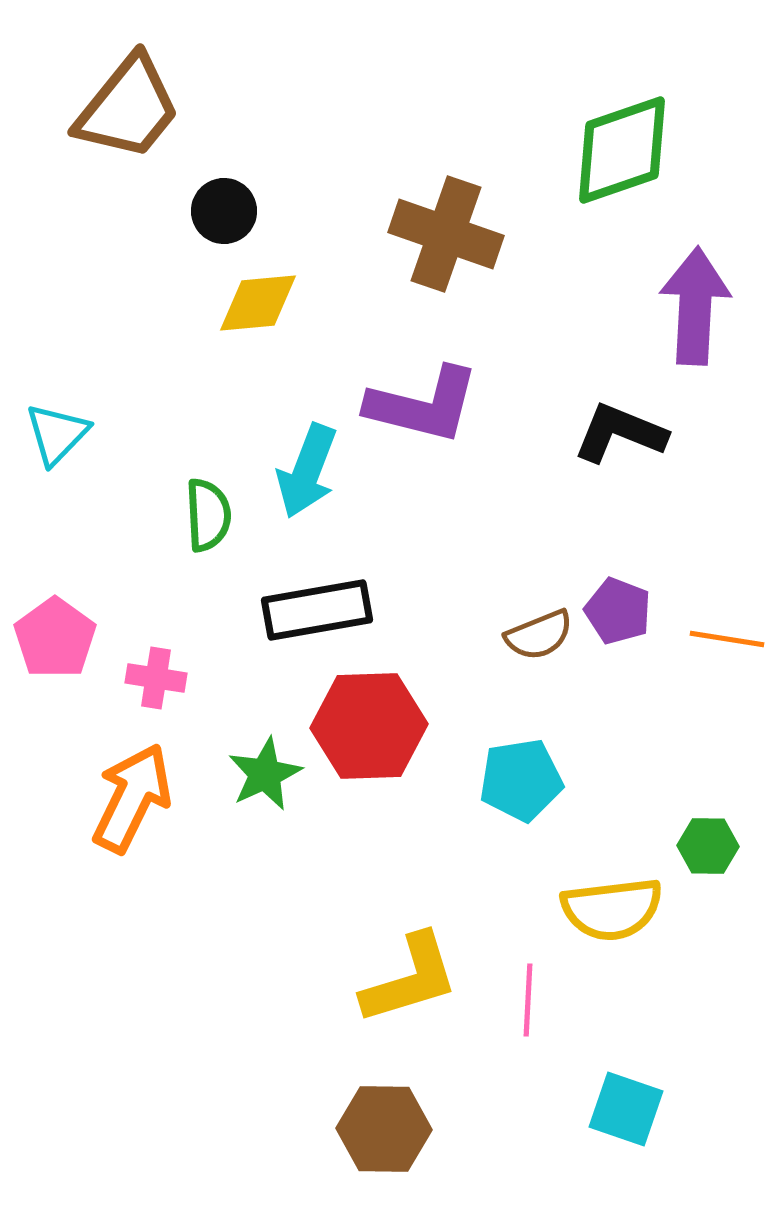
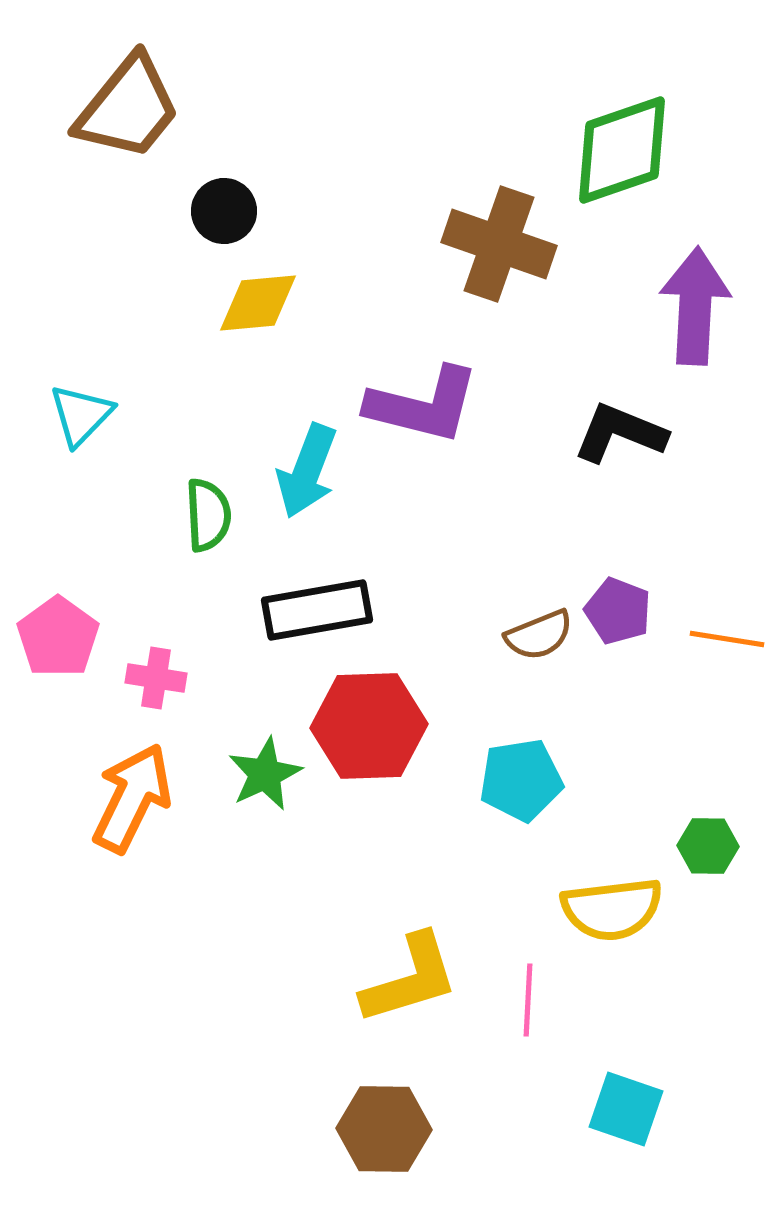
brown cross: moved 53 px right, 10 px down
cyan triangle: moved 24 px right, 19 px up
pink pentagon: moved 3 px right, 1 px up
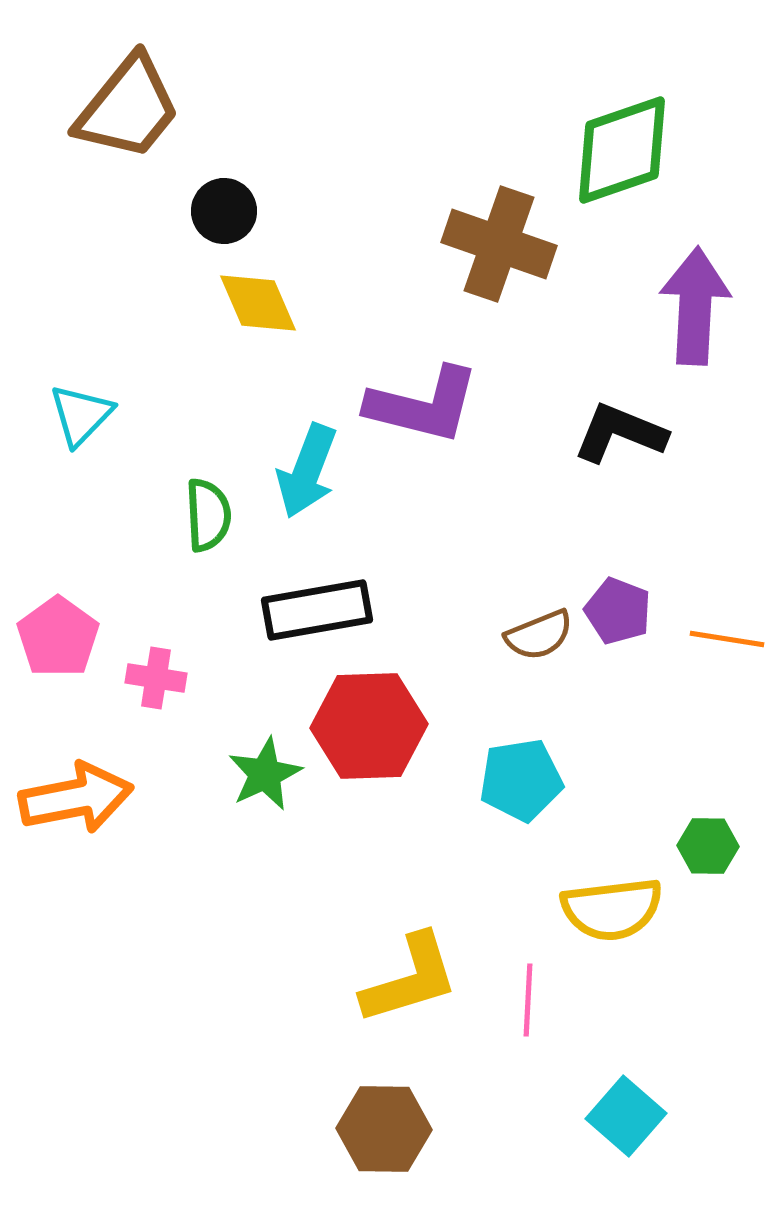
yellow diamond: rotated 72 degrees clockwise
orange arrow: moved 56 px left; rotated 53 degrees clockwise
cyan square: moved 7 px down; rotated 22 degrees clockwise
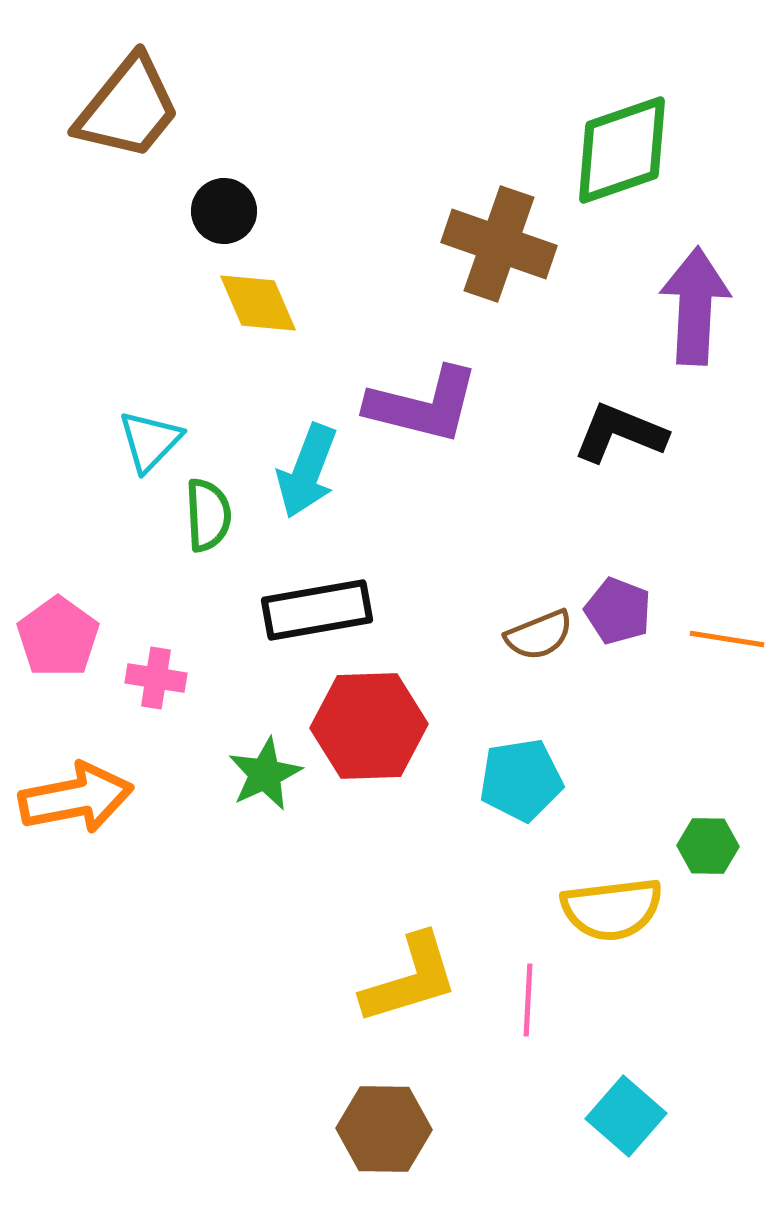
cyan triangle: moved 69 px right, 26 px down
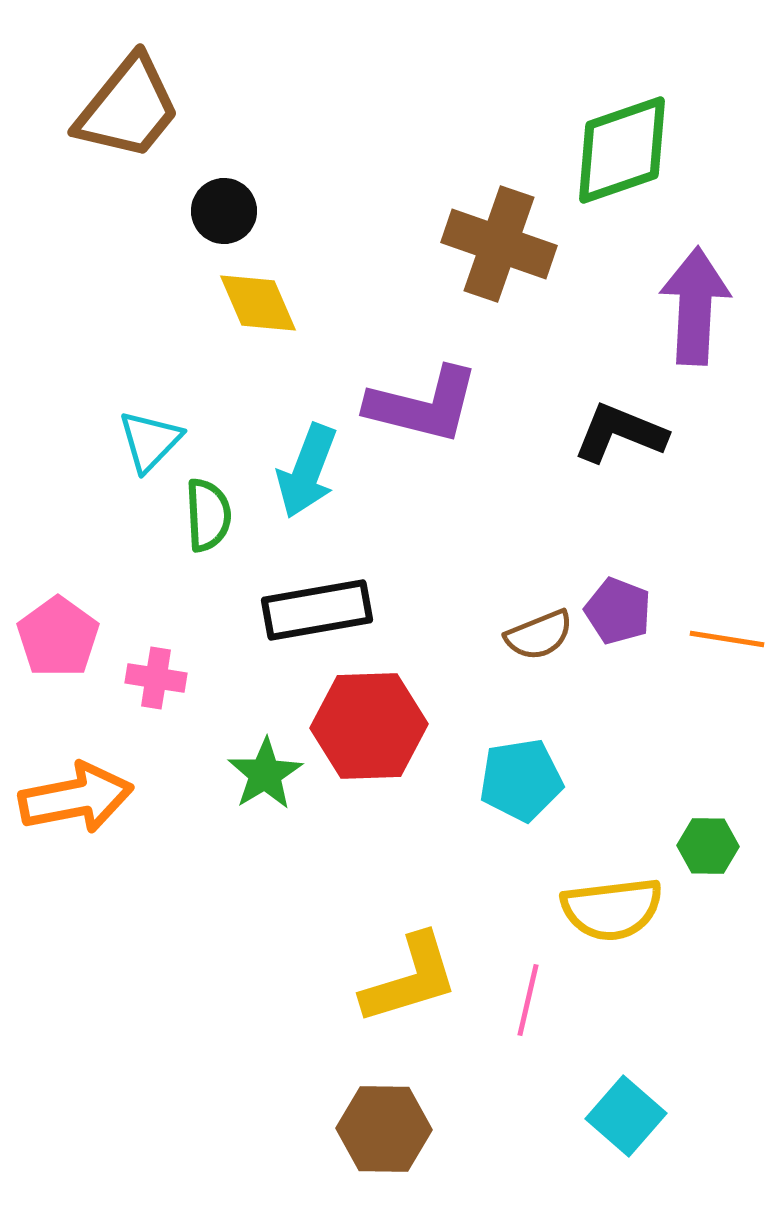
green star: rotated 6 degrees counterclockwise
pink line: rotated 10 degrees clockwise
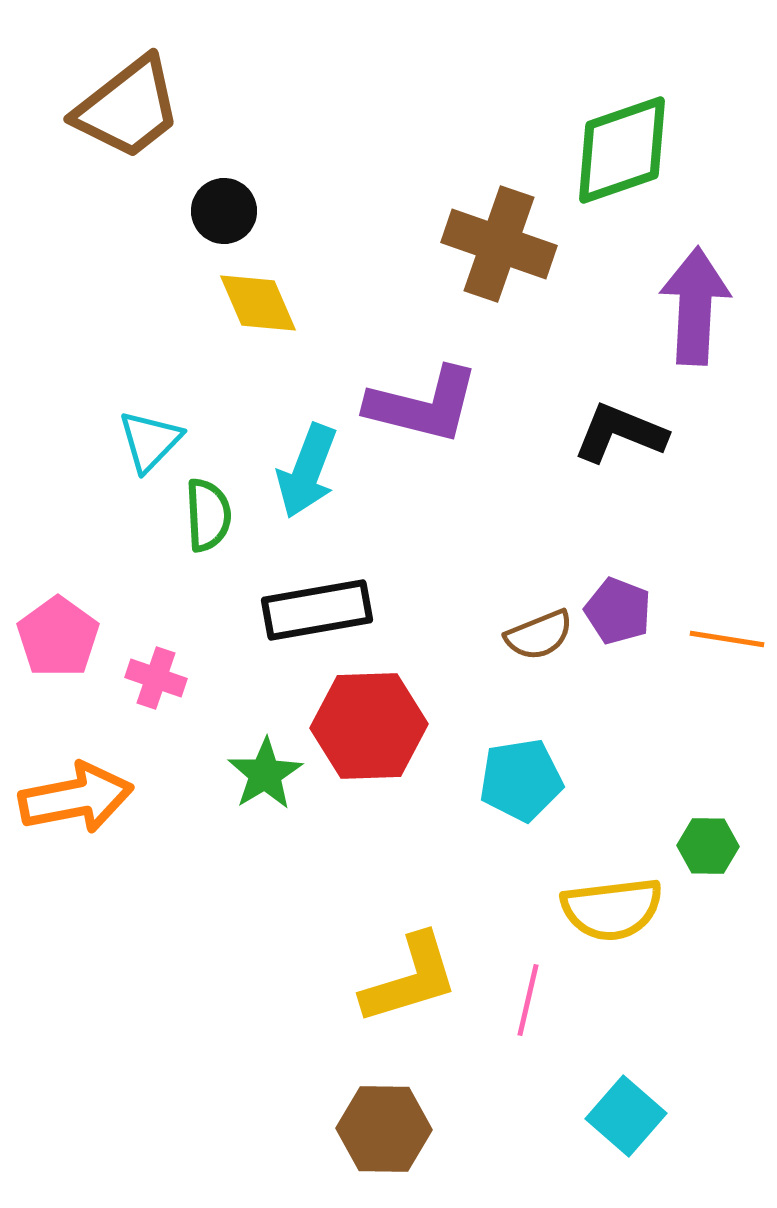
brown trapezoid: rotated 13 degrees clockwise
pink cross: rotated 10 degrees clockwise
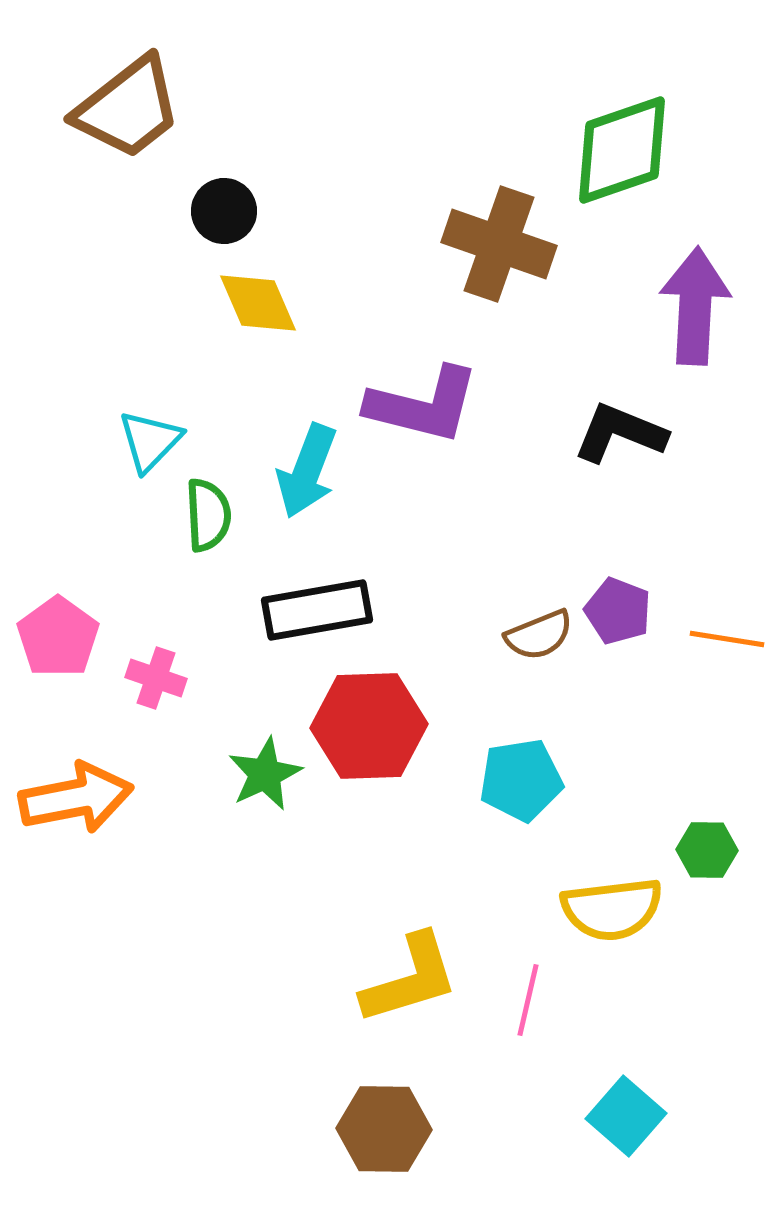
green star: rotated 6 degrees clockwise
green hexagon: moved 1 px left, 4 px down
